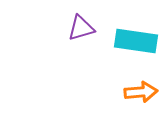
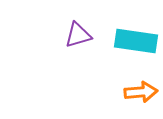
purple triangle: moved 3 px left, 7 px down
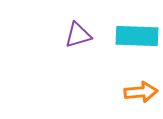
cyan rectangle: moved 1 px right, 5 px up; rotated 6 degrees counterclockwise
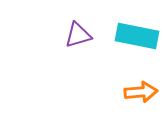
cyan rectangle: rotated 9 degrees clockwise
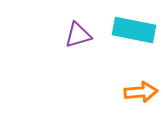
cyan rectangle: moved 3 px left, 6 px up
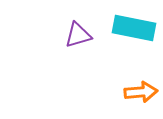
cyan rectangle: moved 2 px up
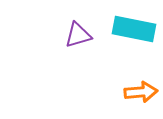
cyan rectangle: moved 1 px down
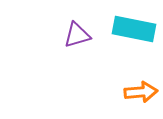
purple triangle: moved 1 px left
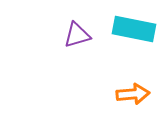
orange arrow: moved 8 px left, 2 px down
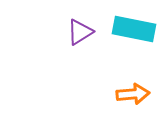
purple triangle: moved 3 px right, 3 px up; rotated 16 degrees counterclockwise
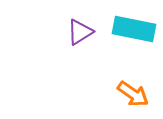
orange arrow: rotated 40 degrees clockwise
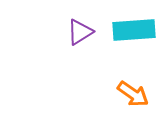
cyan rectangle: moved 1 px down; rotated 15 degrees counterclockwise
